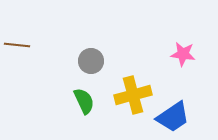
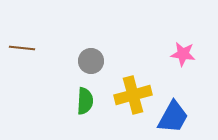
brown line: moved 5 px right, 3 px down
green semicircle: moved 1 px right; rotated 28 degrees clockwise
blue trapezoid: rotated 27 degrees counterclockwise
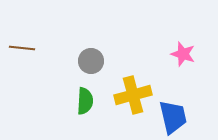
pink star: rotated 10 degrees clockwise
blue trapezoid: rotated 42 degrees counterclockwise
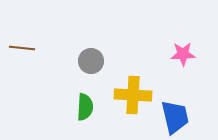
pink star: rotated 20 degrees counterclockwise
yellow cross: rotated 18 degrees clockwise
green semicircle: moved 6 px down
blue trapezoid: moved 2 px right
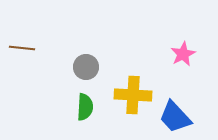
pink star: rotated 25 degrees counterclockwise
gray circle: moved 5 px left, 6 px down
blue trapezoid: rotated 150 degrees clockwise
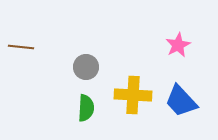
brown line: moved 1 px left, 1 px up
pink star: moved 5 px left, 9 px up
green semicircle: moved 1 px right, 1 px down
blue trapezoid: moved 6 px right, 16 px up
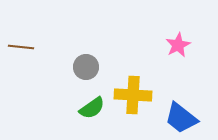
blue trapezoid: moved 17 px down; rotated 9 degrees counterclockwise
green semicircle: moved 6 px right; rotated 52 degrees clockwise
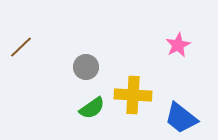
brown line: rotated 50 degrees counterclockwise
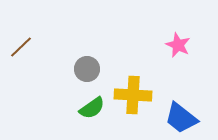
pink star: rotated 20 degrees counterclockwise
gray circle: moved 1 px right, 2 px down
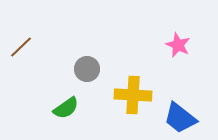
green semicircle: moved 26 px left
blue trapezoid: moved 1 px left
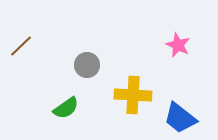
brown line: moved 1 px up
gray circle: moved 4 px up
